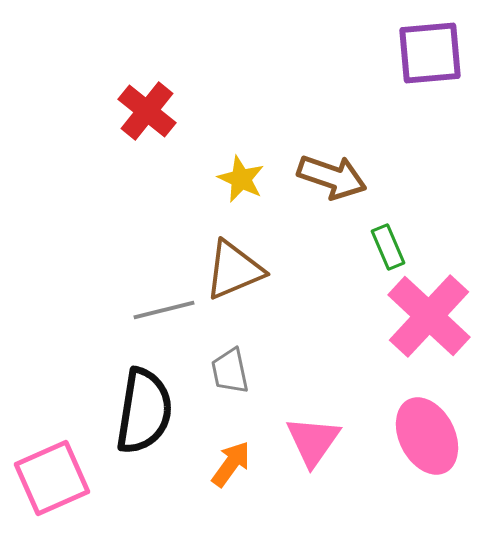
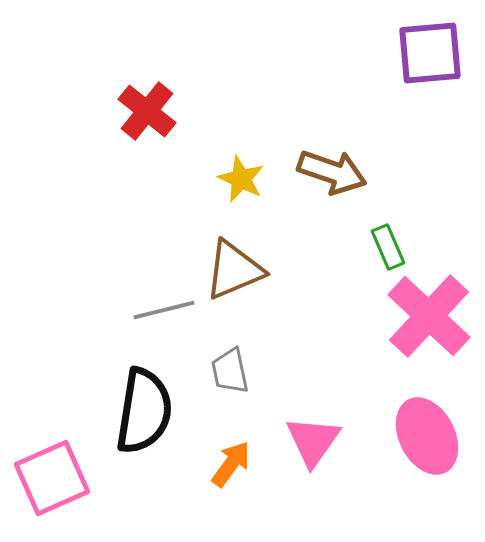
brown arrow: moved 5 px up
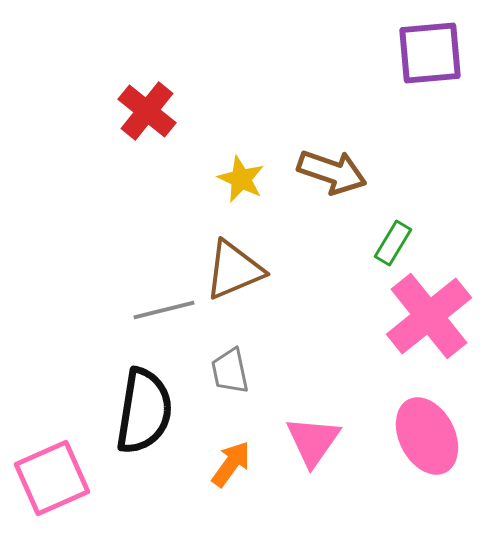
green rectangle: moved 5 px right, 4 px up; rotated 54 degrees clockwise
pink cross: rotated 8 degrees clockwise
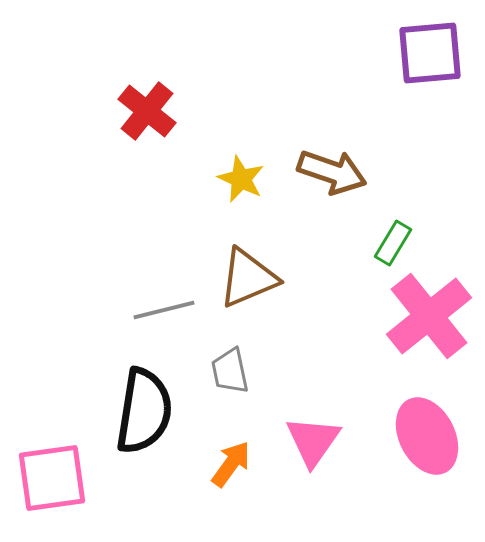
brown triangle: moved 14 px right, 8 px down
pink square: rotated 16 degrees clockwise
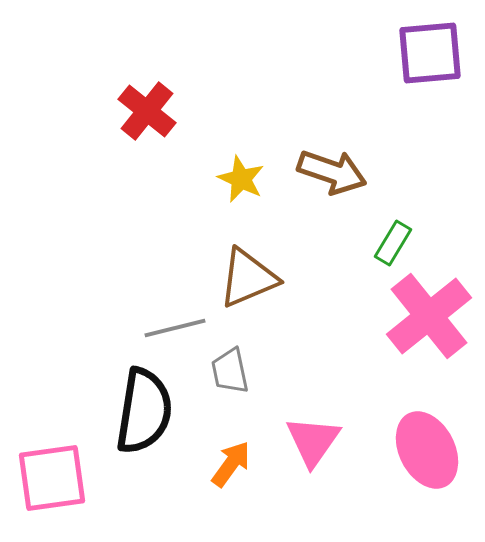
gray line: moved 11 px right, 18 px down
pink ellipse: moved 14 px down
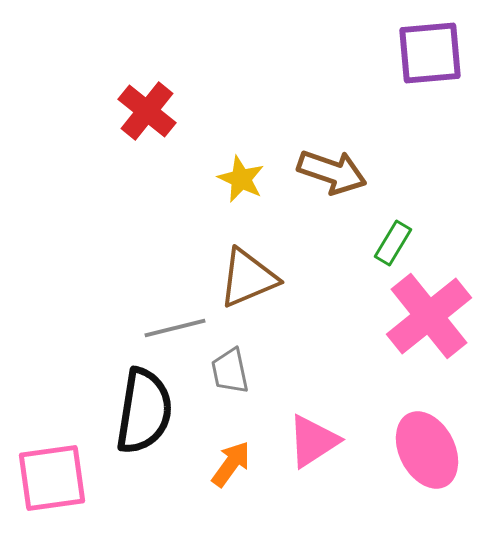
pink triangle: rotated 22 degrees clockwise
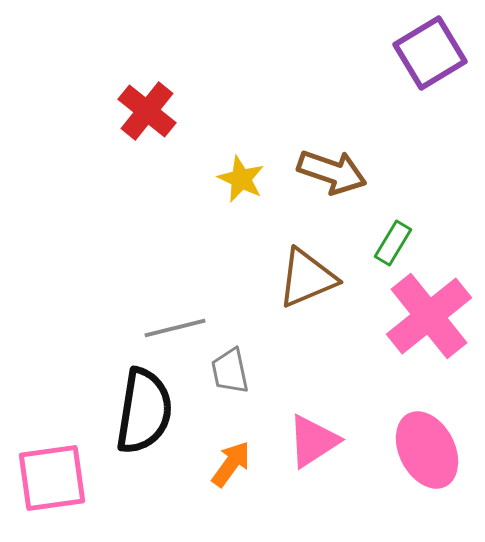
purple square: rotated 26 degrees counterclockwise
brown triangle: moved 59 px right
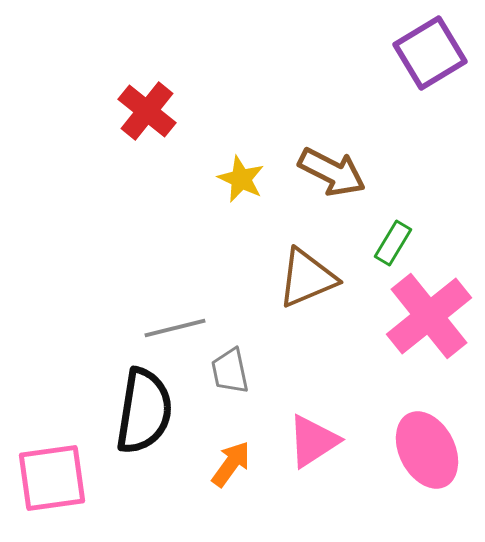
brown arrow: rotated 8 degrees clockwise
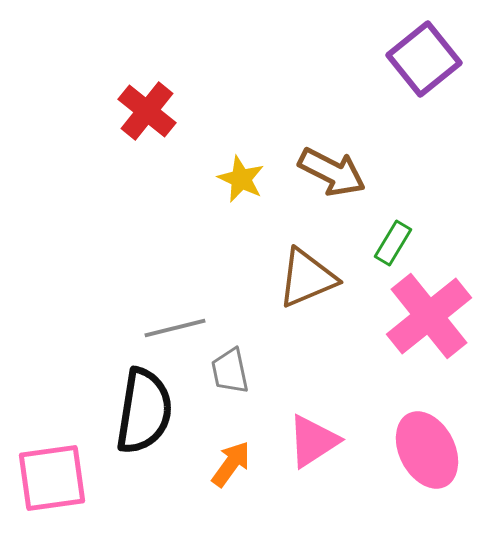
purple square: moved 6 px left, 6 px down; rotated 8 degrees counterclockwise
